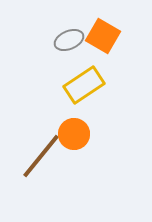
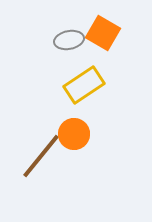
orange square: moved 3 px up
gray ellipse: rotated 12 degrees clockwise
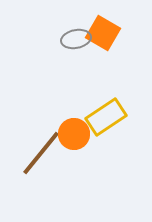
gray ellipse: moved 7 px right, 1 px up
yellow rectangle: moved 22 px right, 32 px down
brown line: moved 3 px up
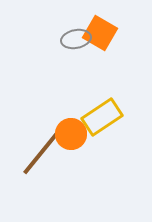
orange square: moved 3 px left
yellow rectangle: moved 4 px left
orange circle: moved 3 px left
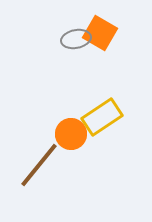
brown line: moved 2 px left, 12 px down
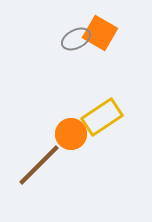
gray ellipse: rotated 16 degrees counterclockwise
brown line: rotated 6 degrees clockwise
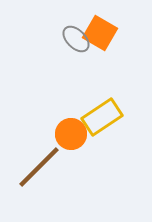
gray ellipse: rotated 72 degrees clockwise
brown line: moved 2 px down
